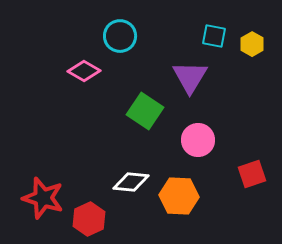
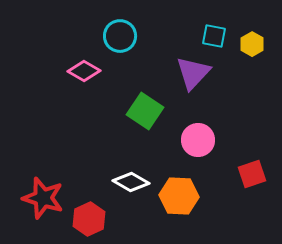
purple triangle: moved 3 px right, 4 px up; rotated 12 degrees clockwise
white diamond: rotated 24 degrees clockwise
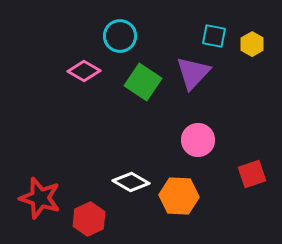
green square: moved 2 px left, 29 px up
red star: moved 3 px left
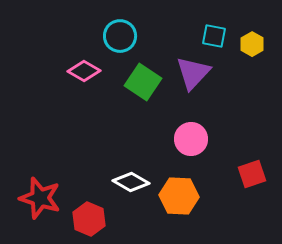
pink circle: moved 7 px left, 1 px up
red hexagon: rotated 12 degrees counterclockwise
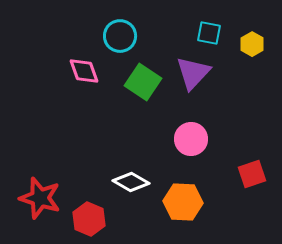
cyan square: moved 5 px left, 3 px up
pink diamond: rotated 40 degrees clockwise
orange hexagon: moved 4 px right, 6 px down
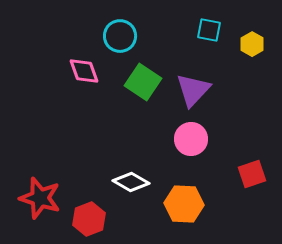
cyan square: moved 3 px up
purple triangle: moved 17 px down
orange hexagon: moved 1 px right, 2 px down
red hexagon: rotated 16 degrees clockwise
